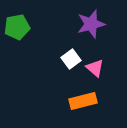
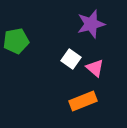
green pentagon: moved 1 px left, 14 px down
white square: rotated 18 degrees counterclockwise
orange rectangle: rotated 8 degrees counterclockwise
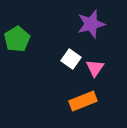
green pentagon: moved 1 px right, 2 px up; rotated 20 degrees counterclockwise
pink triangle: rotated 24 degrees clockwise
